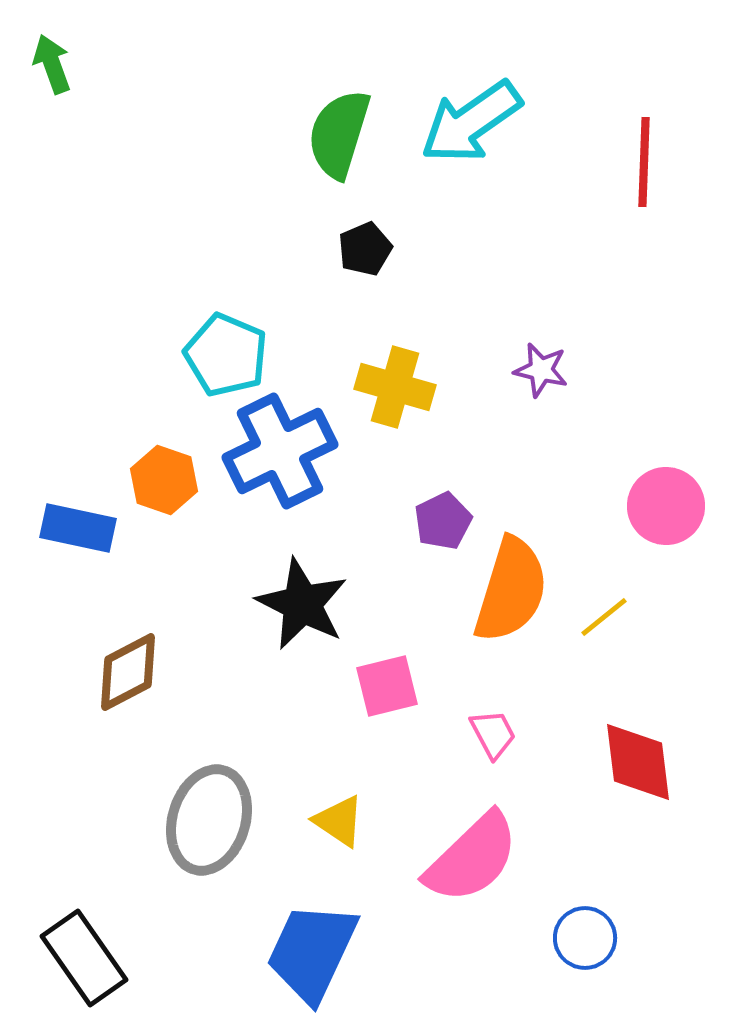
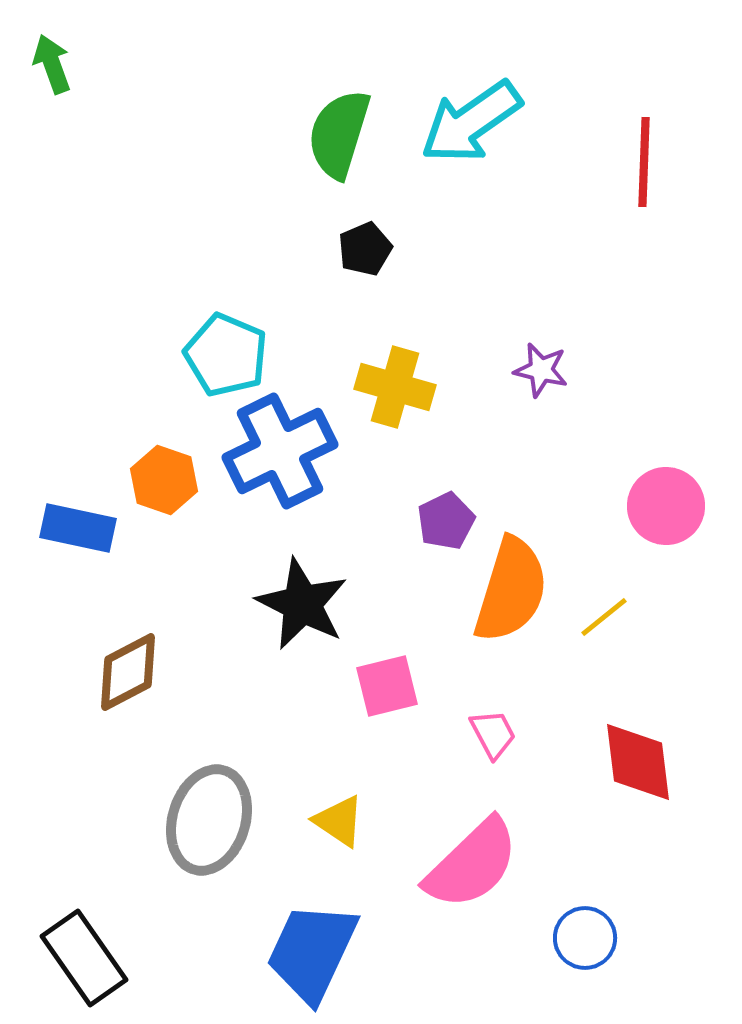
purple pentagon: moved 3 px right
pink semicircle: moved 6 px down
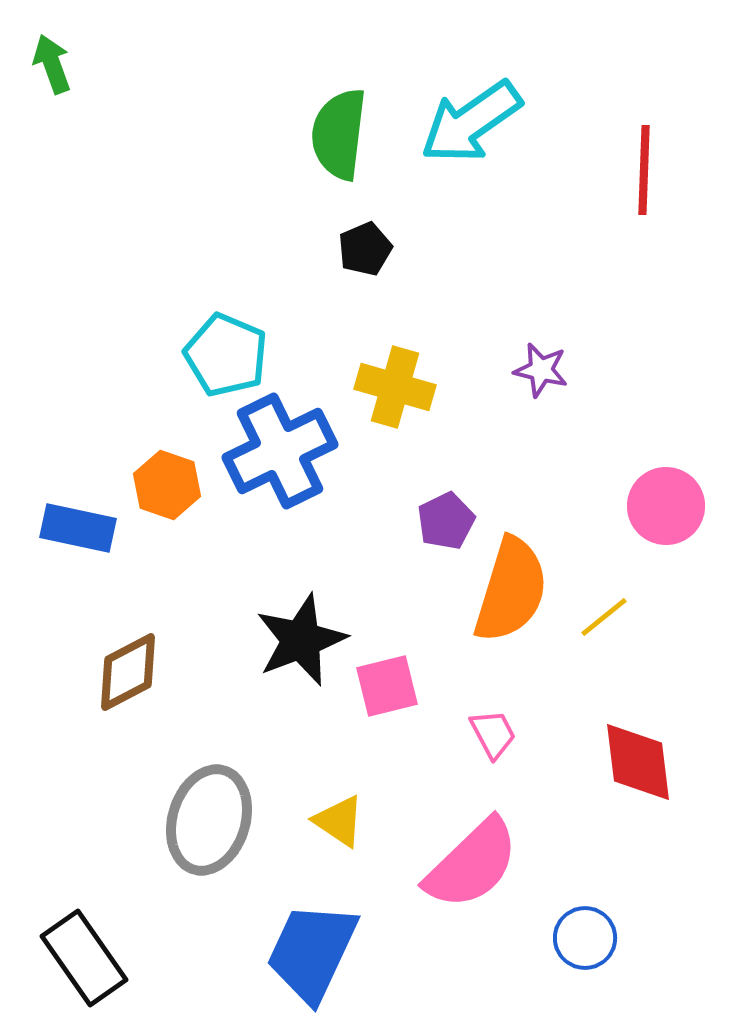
green semicircle: rotated 10 degrees counterclockwise
red line: moved 8 px down
orange hexagon: moved 3 px right, 5 px down
black star: moved 1 px left, 36 px down; rotated 24 degrees clockwise
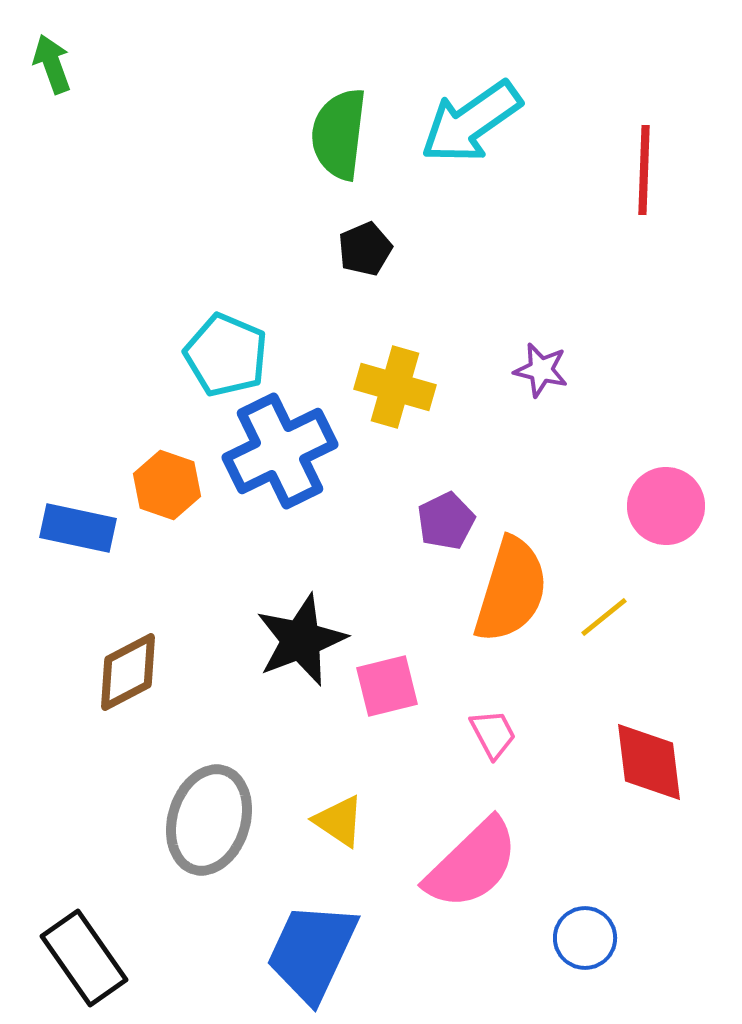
red diamond: moved 11 px right
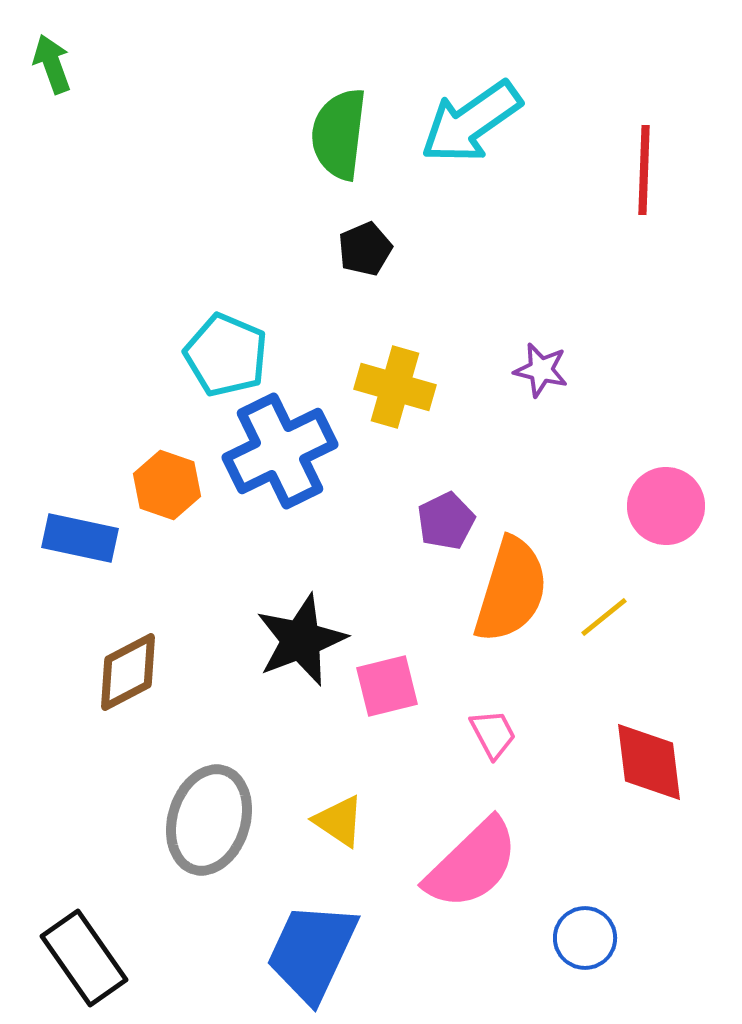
blue rectangle: moved 2 px right, 10 px down
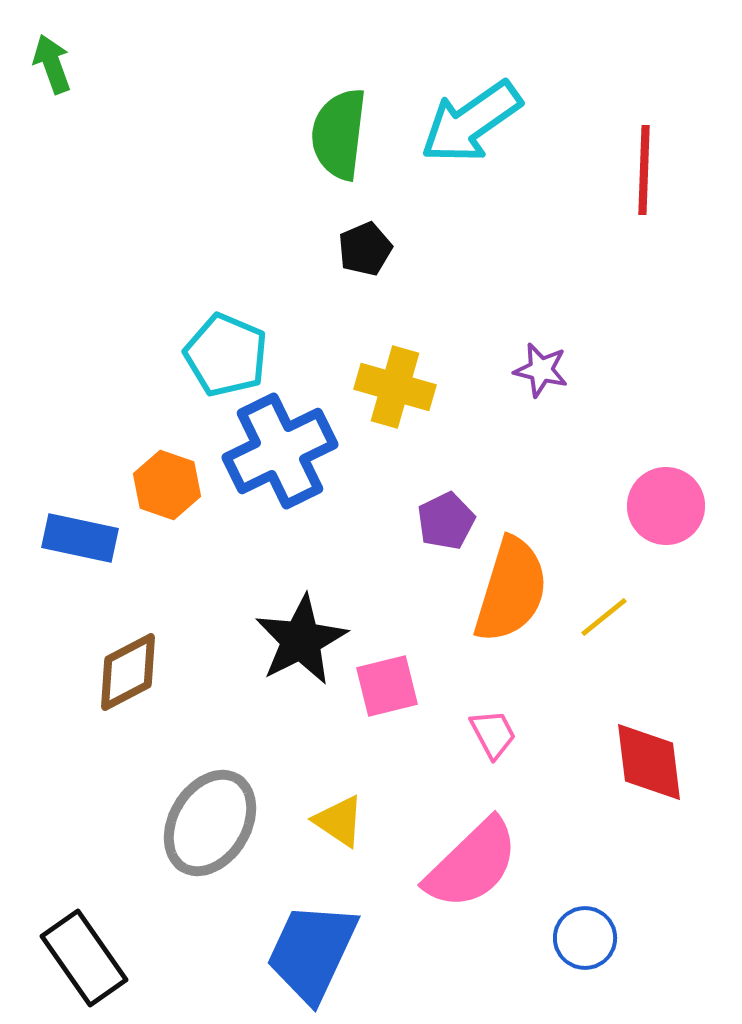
black star: rotated 6 degrees counterclockwise
gray ellipse: moved 1 px right, 3 px down; rotated 14 degrees clockwise
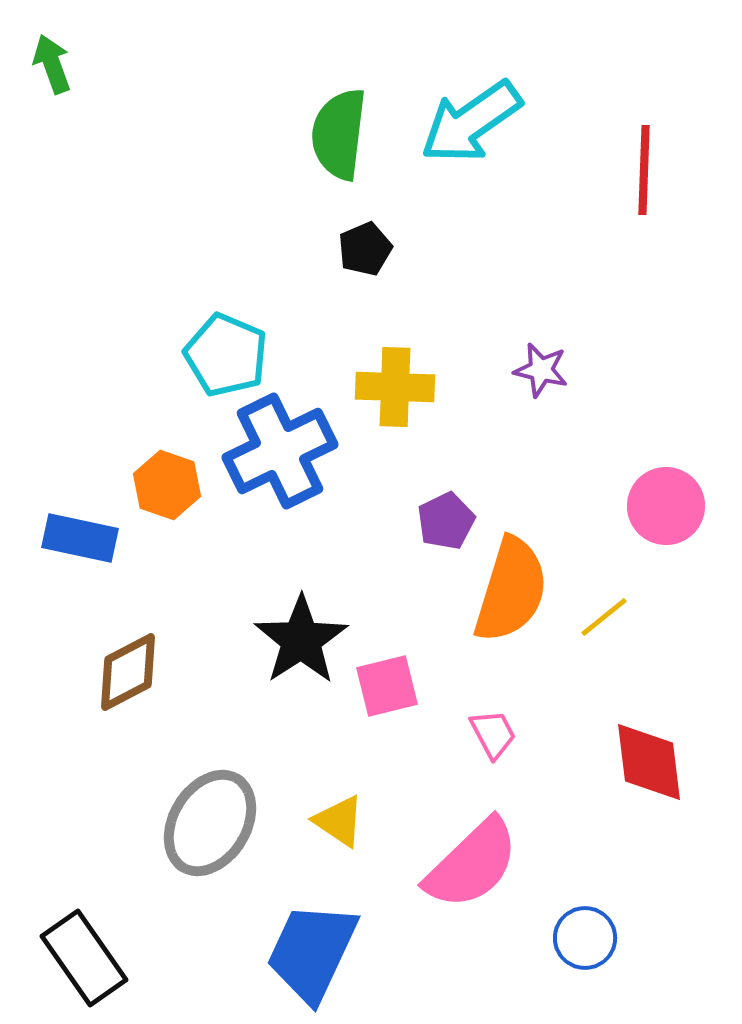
yellow cross: rotated 14 degrees counterclockwise
black star: rotated 6 degrees counterclockwise
